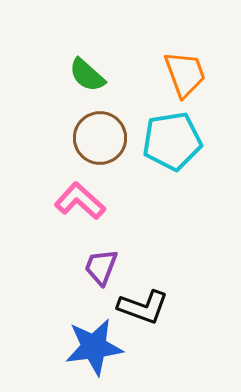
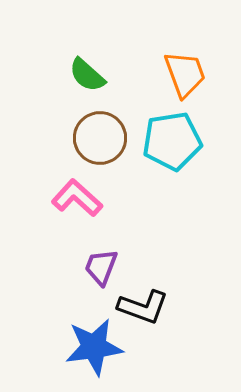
pink L-shape: moved 3 px left, 3 px up
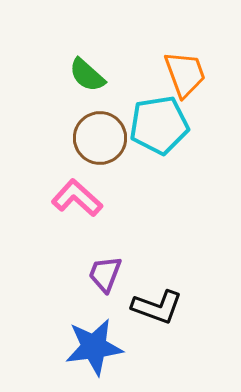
cyan pentagon: moved 13 px left, 16 px up
purple trapezoid: moved 4 px right, 7 px down
black L-shape: moved 14 px right
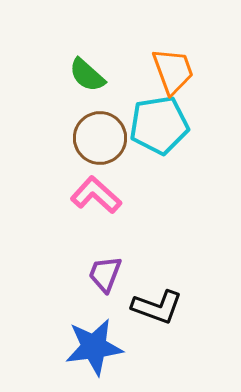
orange trapezoid: moved 12 px left, 3 px up
pink L-shape: moved 19 px right, 3 px up
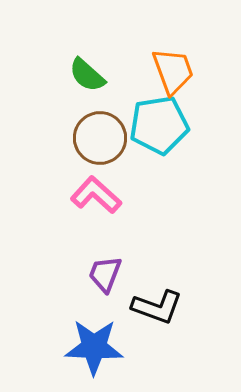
blue star: rotated 10 degrees clockwise
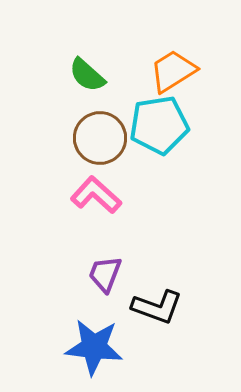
orange trapezoid: rotated 102 degrees counterclockwise
blue star: rotated 4 degrees clockwise
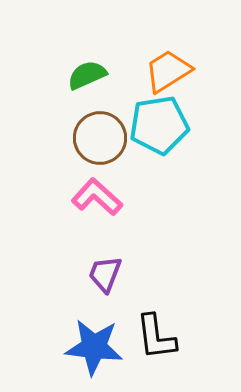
orange trapezoid: moved 5 px left
green semicircle: rotated 114 degrees clockwise
pink L-shape: moved 1 px right, 2 px down
black L-shape: moved 1 px left, 30 px down; rotated 63 degrees clockwise
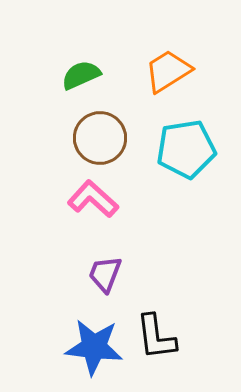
green semicircle: moved 6 px left
cyan pentagon: moved 27 px right, 24 px down
pink L-shape: moved 4 px left, 2 px down
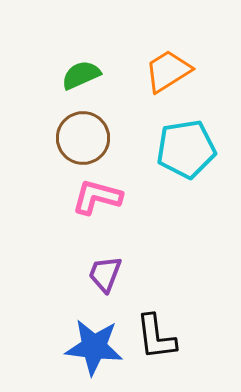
brown circle: moved 17 px left
pink L-shape: moved 4 px right, 2 px up; rotated 27 degrees counterclockwise
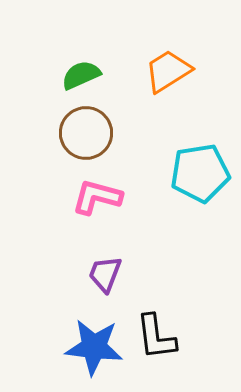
brown circle: moved 3 px right, 5 px up
cyan pentagon: moved 14 px right, 24 px down
